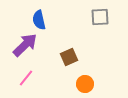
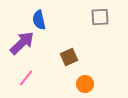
purple arrow: moved 3 px left, 2 px up
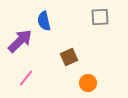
blue semicircle: moved 5 px right, 1 px down
purple arrow: moved 2 px left, 2 px up
orange circle: moved 3 px right, 1 px up
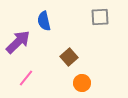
purple arrow: moved 2 px left, 1 px down
brown square: rotated 18 degrees counterclockwise
orange circle: moved 6 px left
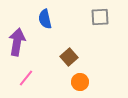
blue semicircle: moved 1 px right, 2 px up
purple arrow: moved 1 px left; rotated 36 degrees counterclockwise
orange circle: moved 2 px left, 1 px up
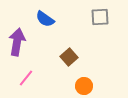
blue semicircle: rotated 42 degrees counterclockwise
orange circle: moved 4 px right, 4 px down
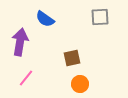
purple arrow: moved 3 px right
brown square: moved 3 px right, 1 px down; rotated 30 degrees clockwise
orange circle: moved 4 px left, 2 px up
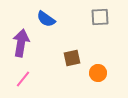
blue semicircle: moved 1 px right
purple arrow: moved 1 px right, 1 px down
pink line: moved 3 px left, 1 px down
orange circle: moved 18 px right, 11 px up
